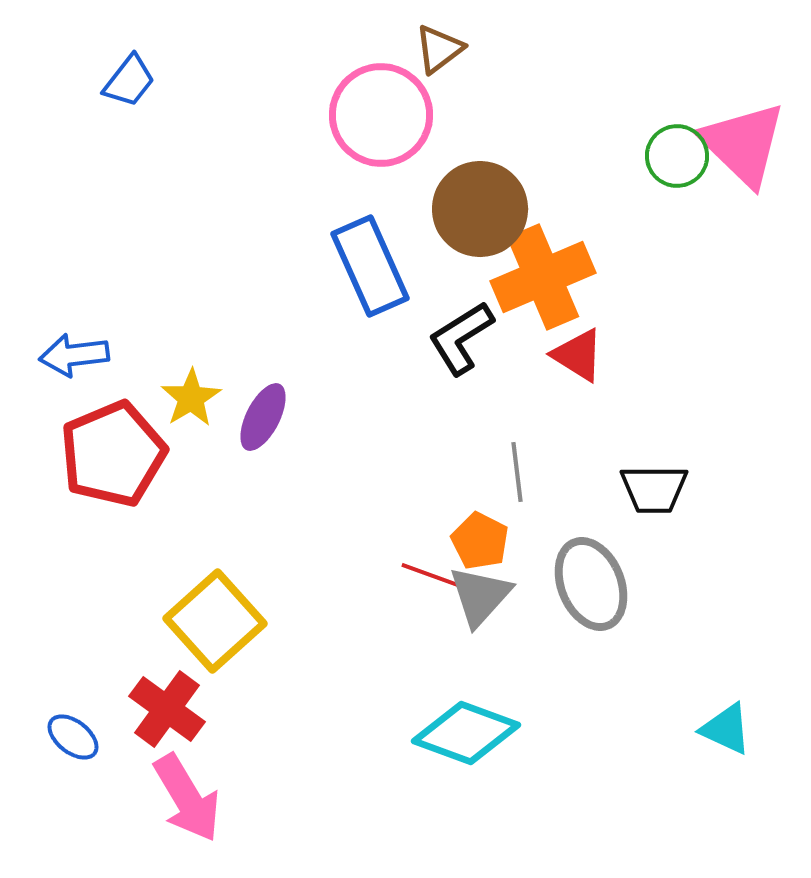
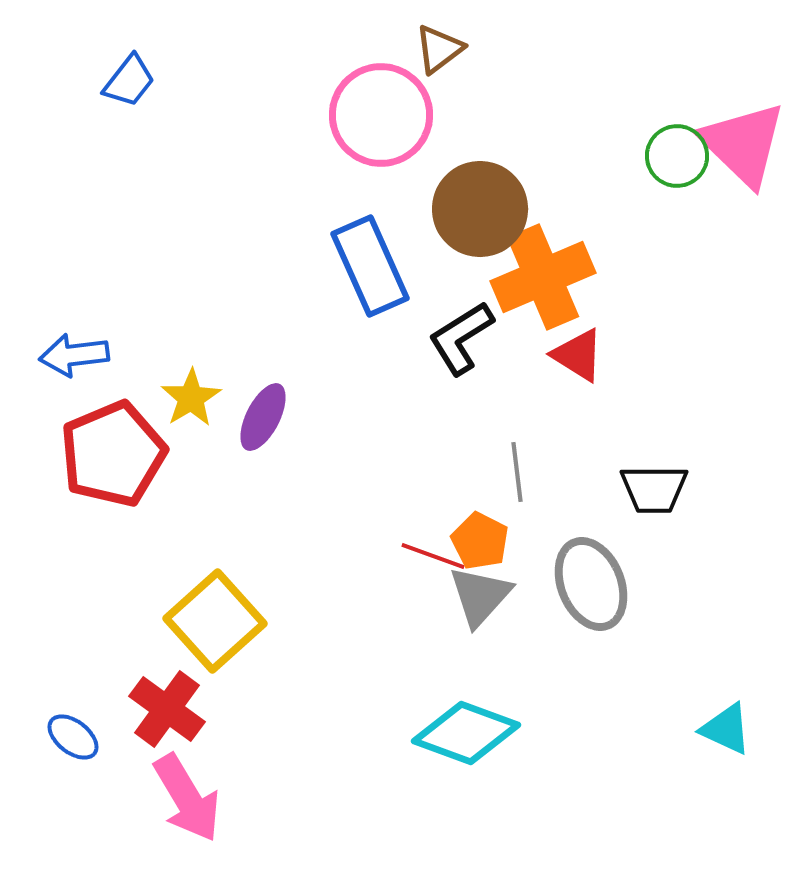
red line: moved 20 px up
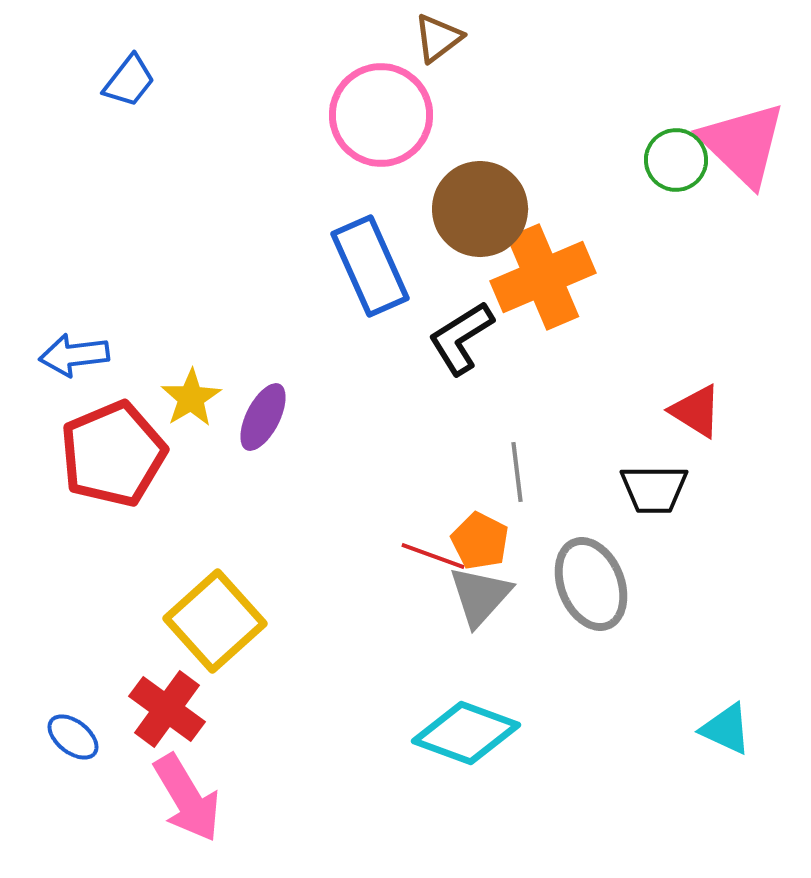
brown triangle: moved 1 px left, 11 px up
green circle: moved 1 px left, 4 px down
red triangle: moved 118 px right, 56 px down
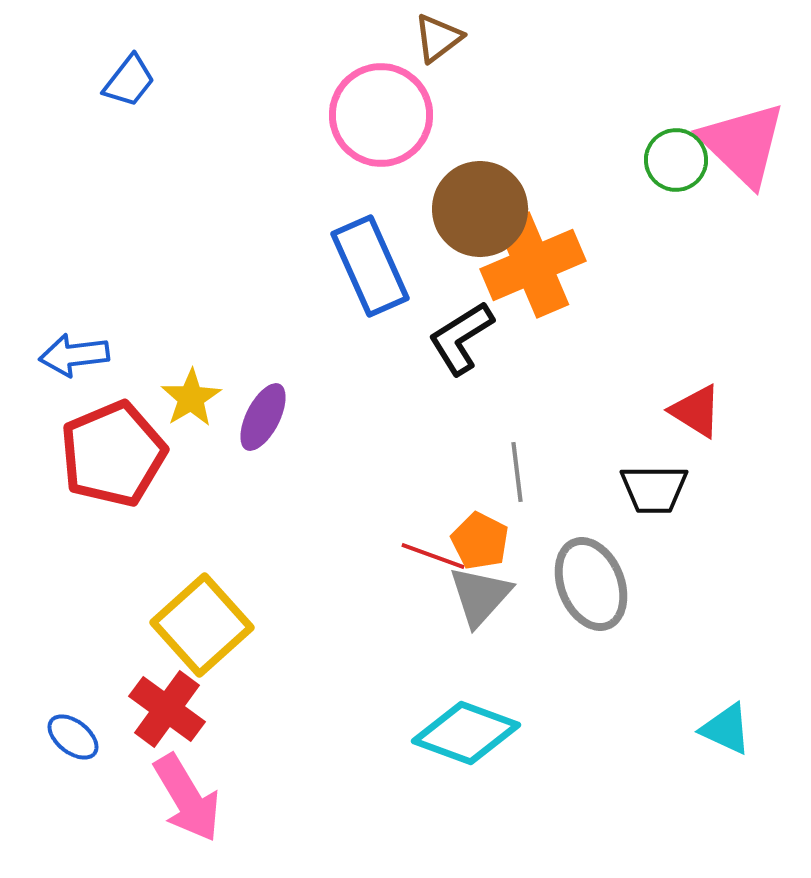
orange cross: moved 10 px left, 12 px up
yellow square: moved 13 px left, 4 px down
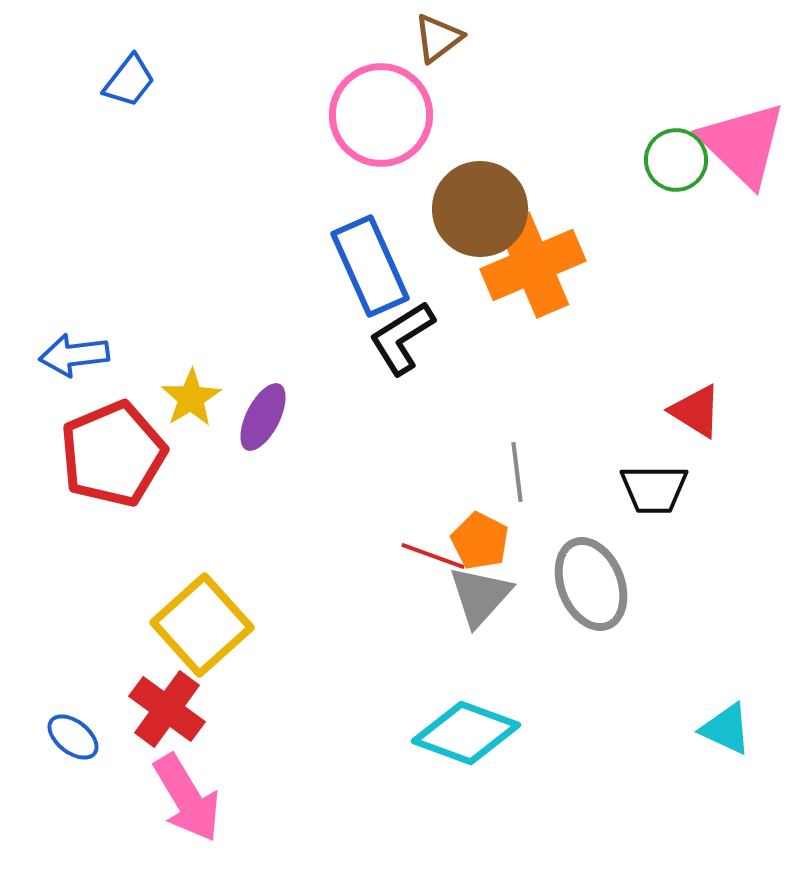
black L-shape: moved 59 px left
